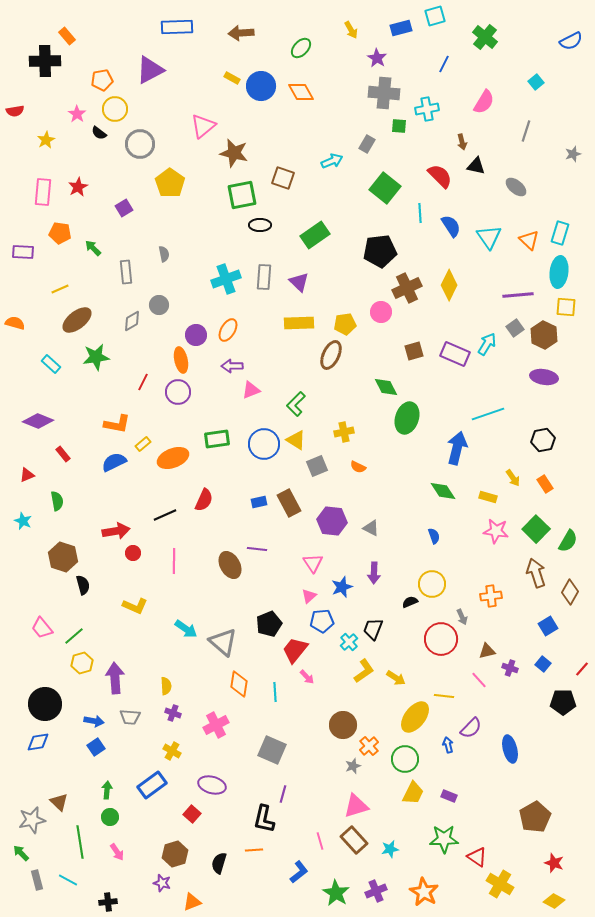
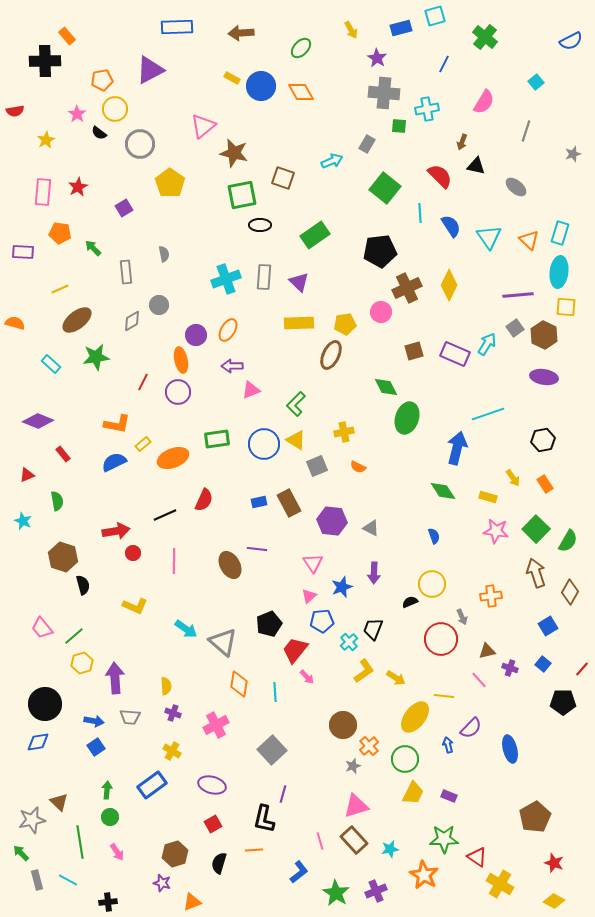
brown arrow at (462, 142): rotated 35 degrees clockwise
gray square at (272, 750): rotated 24 degrees clockwise
red square at (192, 814): moved 21 px right, 10 px down; rotated 18 degrees clockwise
orange star at (424, 892): moved 17 px up
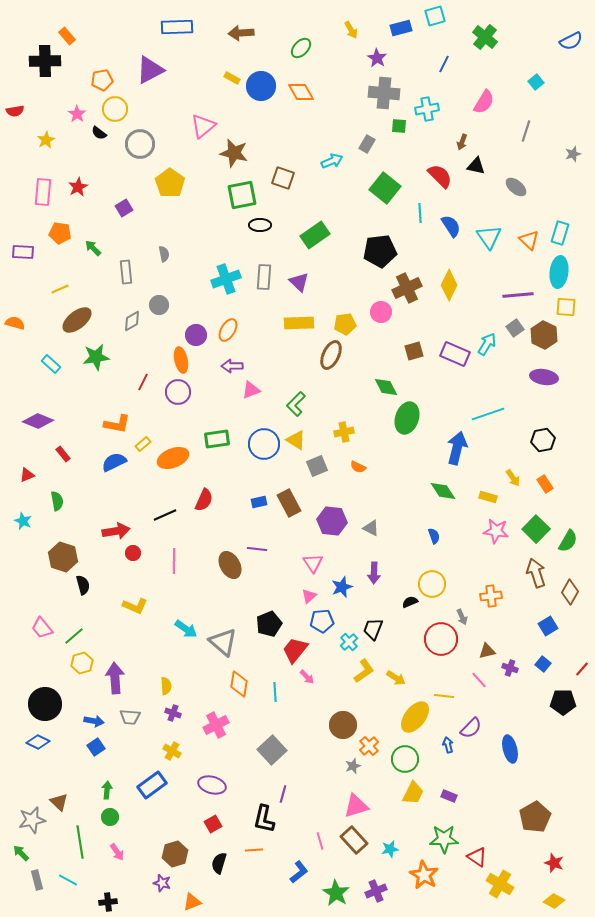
blue diamond at (38, 742): rotated 35 degrees clockwise
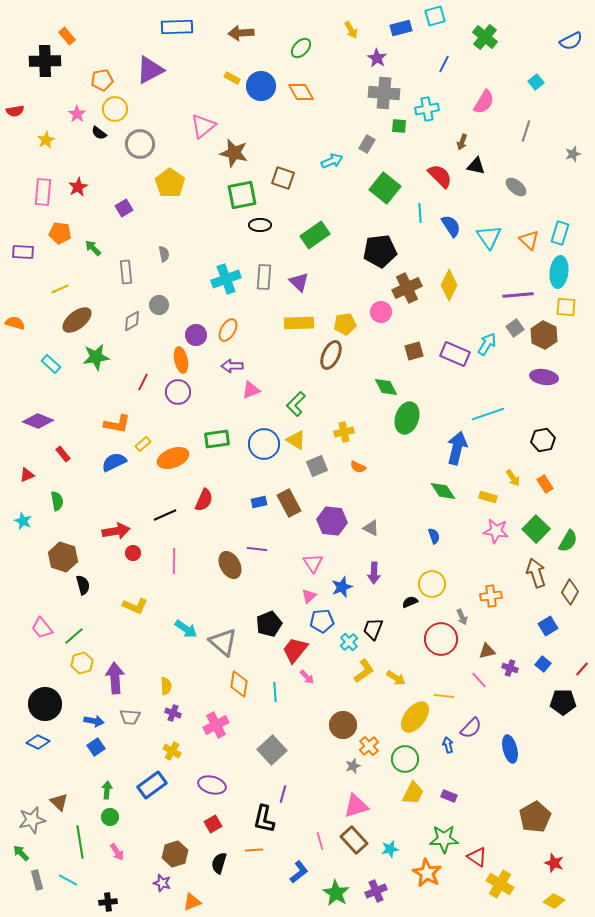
orange star at (424, 875): moved 3 px right, 2 px up
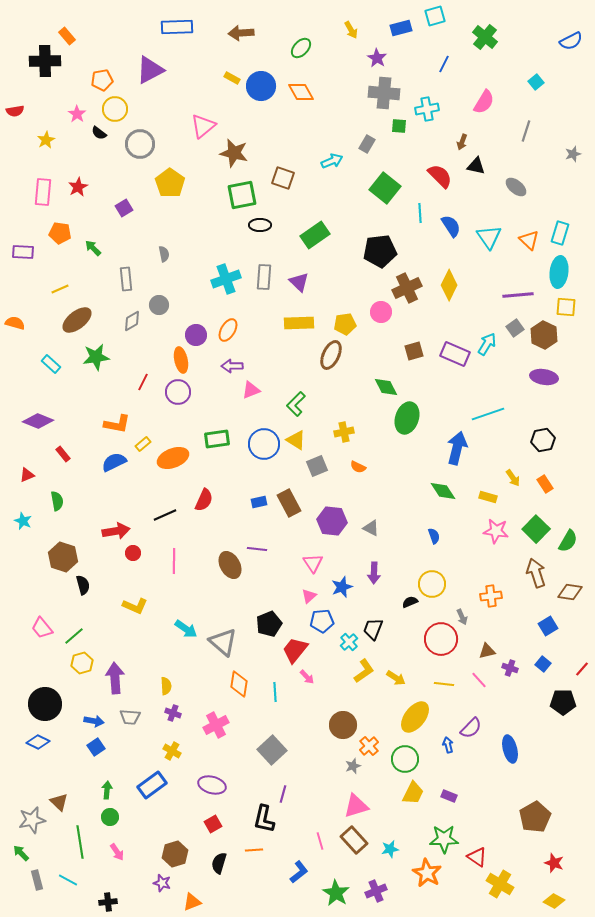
gray rectangle at (126, 272): moved 7 px down
brown diamond at (570, 592): rotated 70 degrees clockwise
yellow line at (444, 696): moved 12 px up
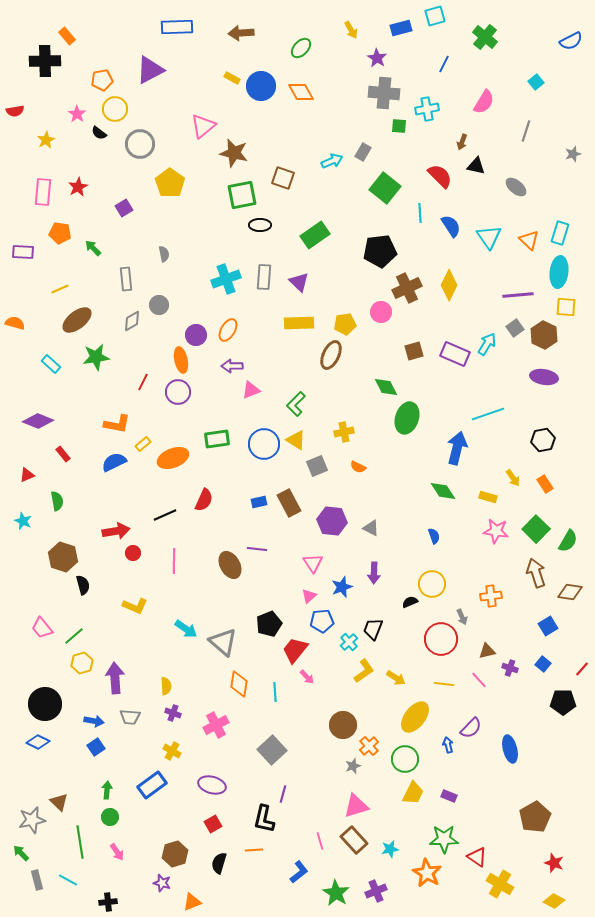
gray rectangle at (367, 144): moved 4 px left, 8 px down
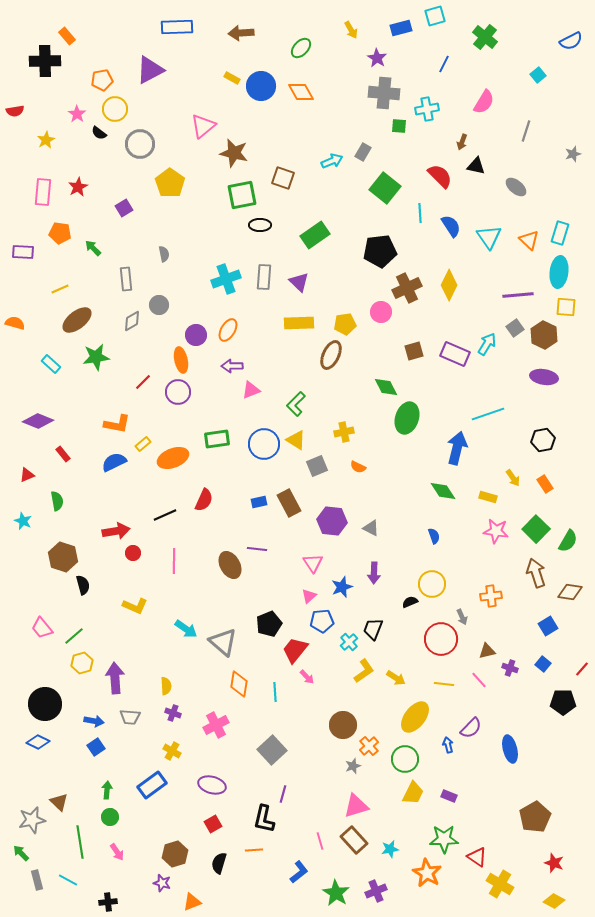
cyan square at (536, 82): moved 2 px right, 7 px up
red line at (143, 382): rotated 18 degrees clockwise
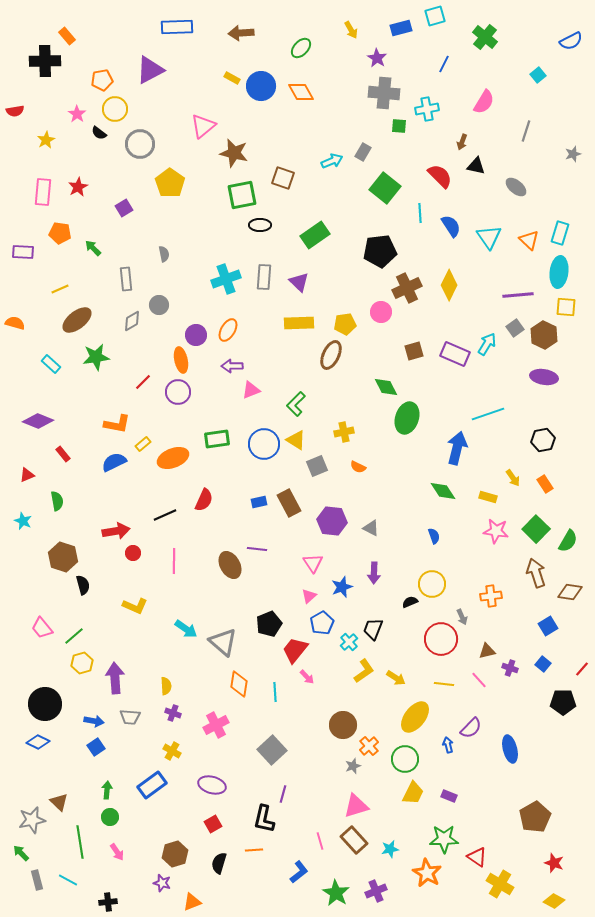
blue pentagon at (322, 621): moved 2 px down; rotated 25 degrees counterclockwise
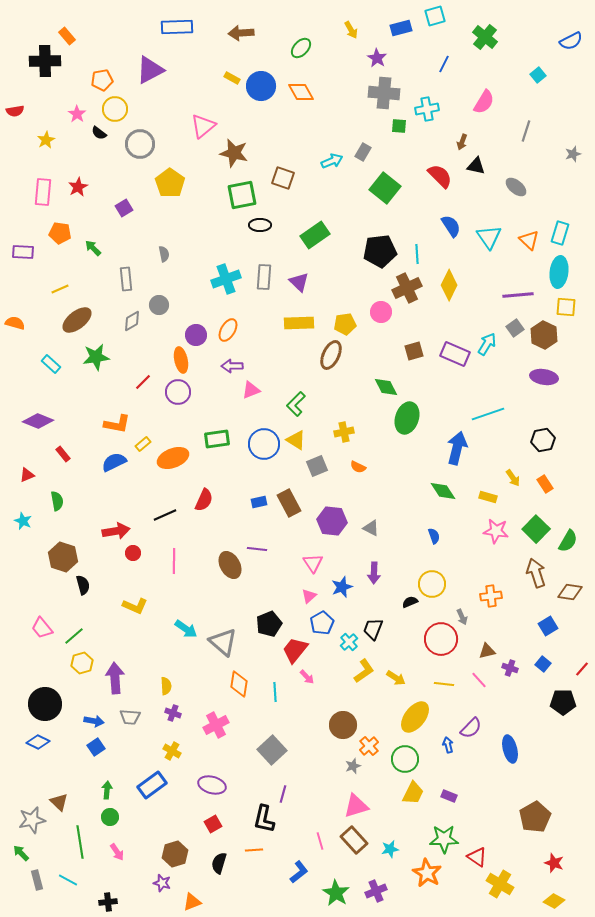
cyan line at (420, 213): moved 3 px left, 41 px down
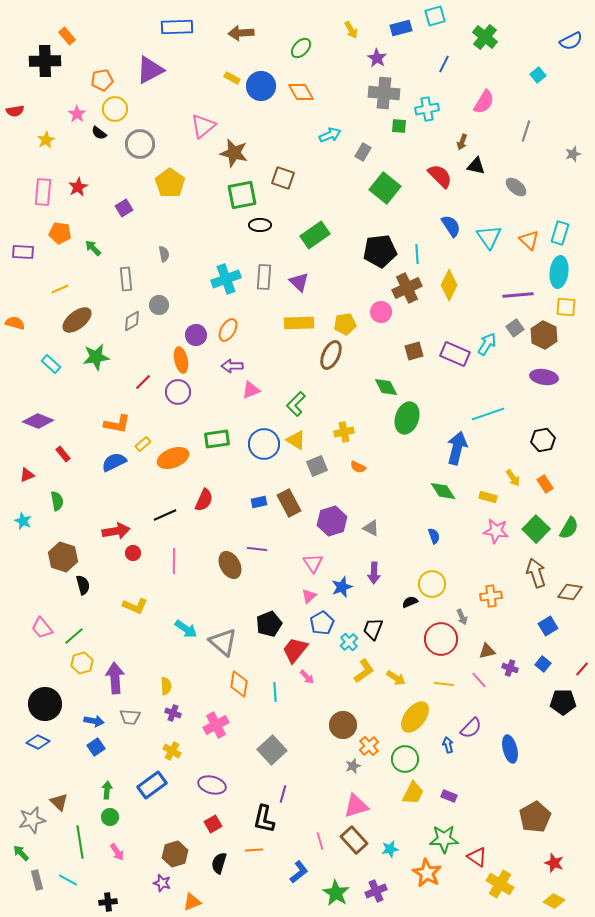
cyan arrow at (332, 161): moved 2 px left, 26 px up
purple hexagon at (332, 521): rotated 24 degrees counterclockwise
green semicircle at (568, 541): moved 1 px right, 13 px up
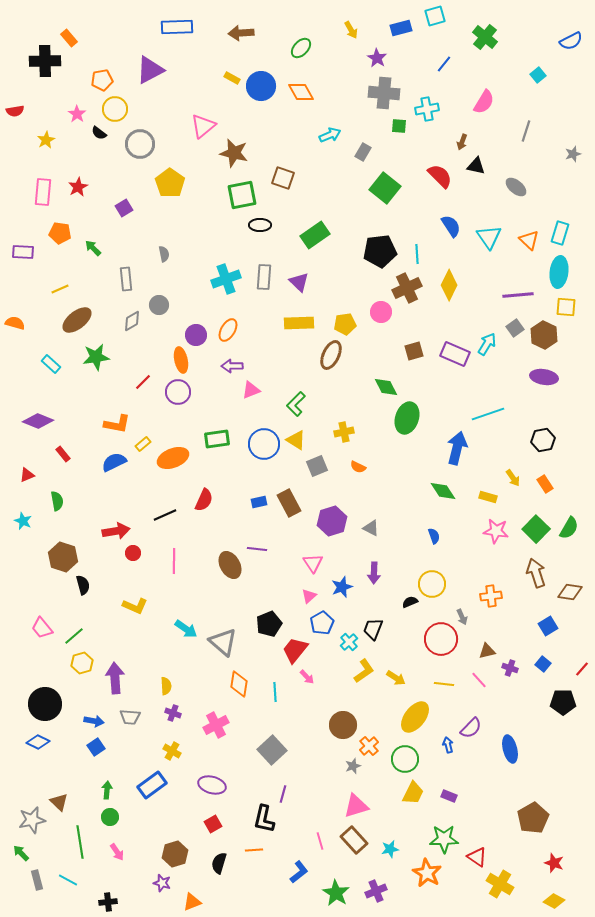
orange rectangle at (67, 36): moved 2 px right, 2 px down
blue line at (444, 64): rotated 12 degrees clockwise
brown pentagon at (535, 817): moved 2 px left, 1 px down
